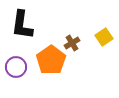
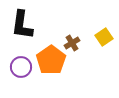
purple circle: moved 5 px right
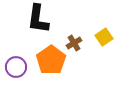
black L-shape: moved 16 px right, 6 px up
brown cross: moved 2 px right
purple circle: moved 5 px left
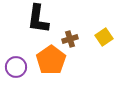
brown cross: moved 4 px left, 4 px up; rotated 14 degrees clockwise
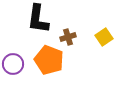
brown cross: moved 2 px left, 2 px up
orange pentagon: moved 2 px left; rotated 16 degrees counterclockwise
purple circle: moved 3 px left, 3 px up
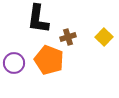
yellow square: rotated 12 degrees counterclockwise
purple circle: moved 1 px right, 1 px up
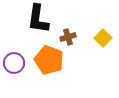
yellow square: moved 1 px left, 1 px down
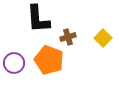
black L-shape: rotated 12 degrees counterclockwise
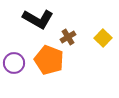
black L-shape: rotated 56 degrees counterclockwise
brown cross: rotated 14 degrees counterclockwise
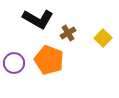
brown cross: moved 4 px up
